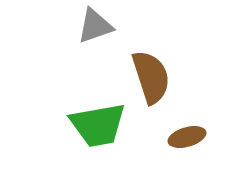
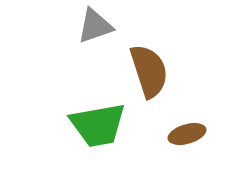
brown semicircle: moved 2 px left, 6 px up
brown ellipse: moved 3 px up
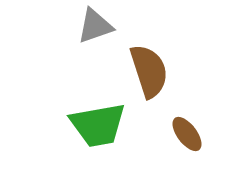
brown ellipse: rotated 69 degrees clockwise
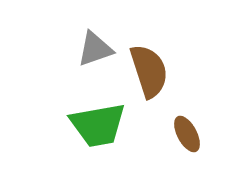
gray triangle: moved 23 px down
brown ellipse: rotated 9 degrees clockwise
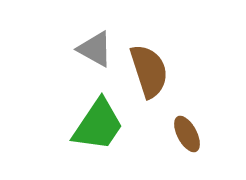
gray triangle: rotated 48 degrees clockwise
green trapezoid: rotated 46 degrees counterclockwise
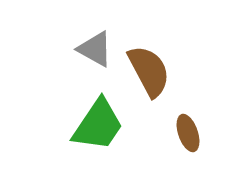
brown semicircle: rotated 10 degrees counterclockwise
brown ellipse: moved 1 px right, 1 px up; rotated 9 degrees clockwise
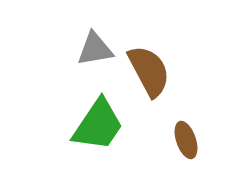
gray triangle: rotated 39 degrees counterclockwise
brown ellipse: moved 2 px left, 7 px down
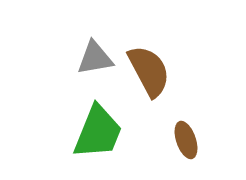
gray triangle: moved 9 px down
green trapezoid: moved 7 px down; rotated 12 degrees counterclockwise
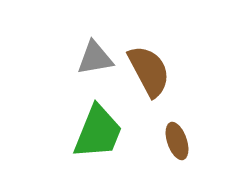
brown ellipse: moved 9 px left, 1 px down
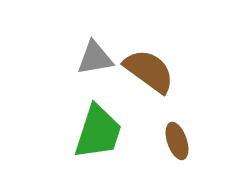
brown semicircle: rotated 26 degrees counterclockwise
green trapezoid: rotated 4 degrees counterclockwise
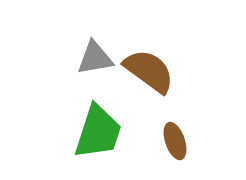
brown ellipse: moved 2 px left
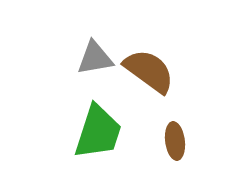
brown ellipse: rotated 12 degrees clockwise
